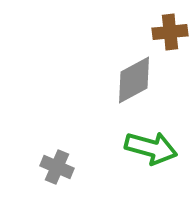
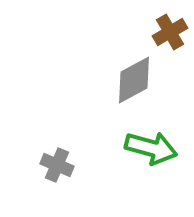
brown cross: rotated 24 degrees counterclockwise
gray cross: moved 2 px up
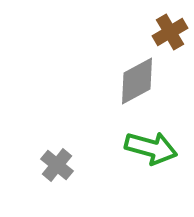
gray diamond: moved 3 px right, 1 px down
gray cross: rotated 16 degrees clockwise
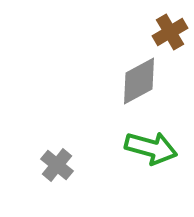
gray diamond: moved 2 px right
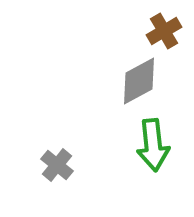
brown cross: moved 6 px left, 1 px up
green arrow: moved 2 px right, 3 px up; rotated 69 degrees clockwise
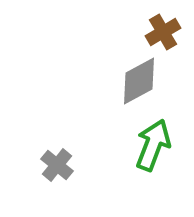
brown cross: moved 1 px left, 1 px down
green arrow: rotated 153 degrees counterclockwise
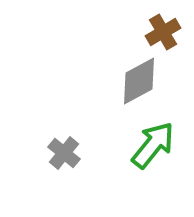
green arrow: rotated 18 degrees clockwise
gray cross: moved 7 px right, 12 px up
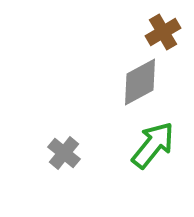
gray diamond: moved 1 px right, 1 px down
